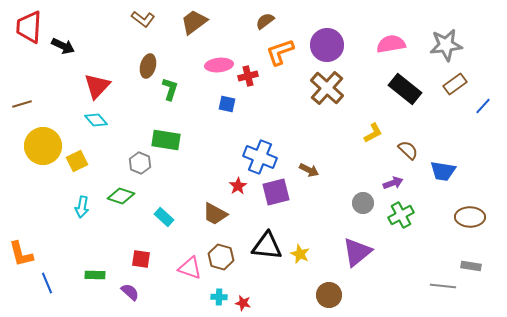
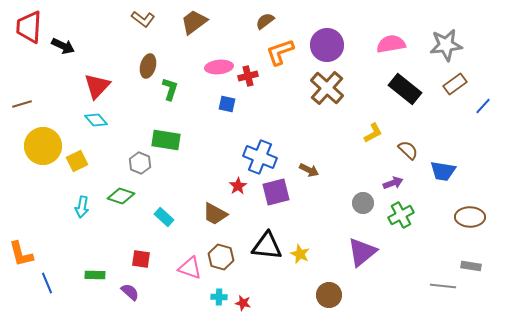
pink ellipse at (219, 65): moved 2 px down
purple triangle at (357, 252): moved 5 px right
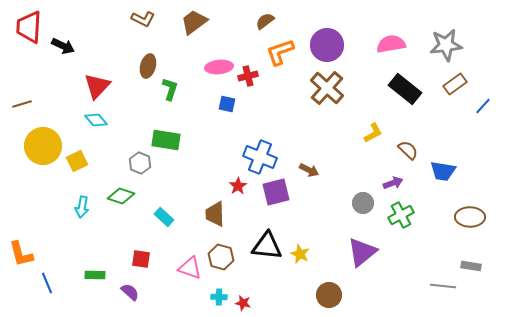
brown L-shape at (143, 19): rotated 10 degrees counterclockwise
brown trapezoid at (215, 214): rotated 60 degrees clockwise
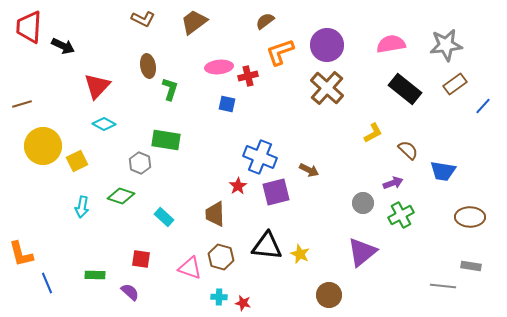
brown ellipse at (148, 66): rotated 25 degrees counterclockwise
cyan diamond at (96, 120): moved 8 px right, 4 px down; rotated 20 degrees counterclockwise
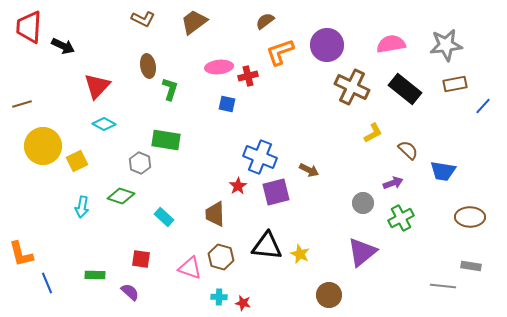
brown rectangle at (455, 84): rotated 25 degrees clockwise
brown cross at (327, 88): moved 25 px right, 1 px up; rotated 16 degrees counterclockwise
green cross at (401, 215): moved 3 px down
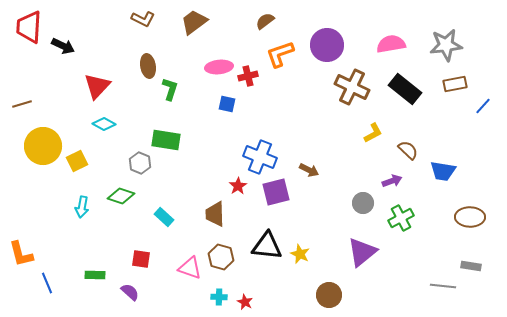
orange L-shape at (280, 52): moved 2 px down
purple arrow at (393, 183): moved 1 px left, 2 px up
red star at (243, 303): moved 2 px right, 1 px up; rotated 14 degrees clockwise
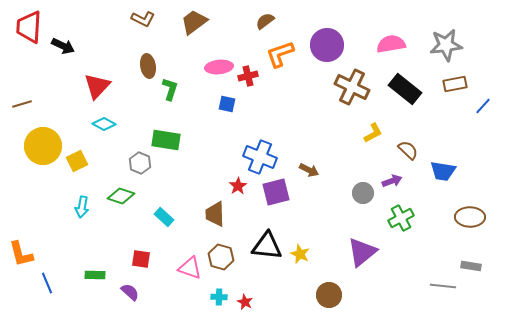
gray circle at (363, 203): moved 10 px up
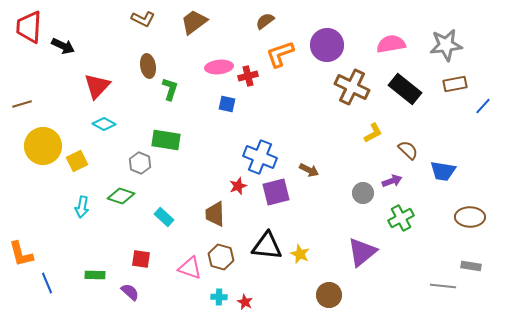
red star at (238, 186): rotated 12 degrees clockwise
